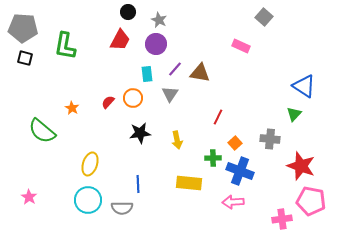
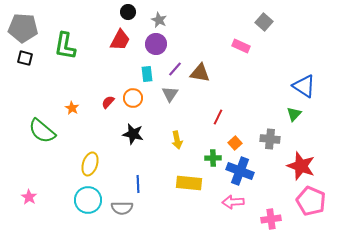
gray square: moved 5 px down
black star: moved 7 px left, 1 px down; rotated 20 degrees clockwise
pink pentagon: rotated 12 degrees clockwise
pink cross: moved 11 px left
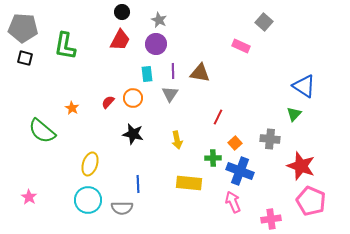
black circle: moved 6 px left
purple line: moved 2 px left, 2 px down; rotated 42 degrees counterclockwise
pink arrow: rotated 70 degrees clockwise
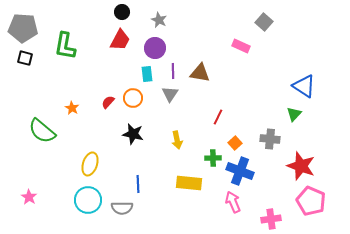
purple circle: moved 1 px left, 4 px down
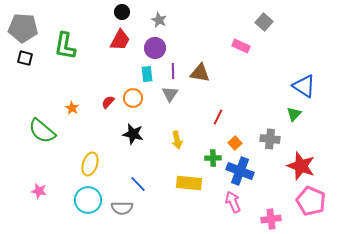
blue line: rotated 42 degrees counterclockwise
pink star: moved 10 px right, 6 px up; rotated 21 degrees counterclockwise
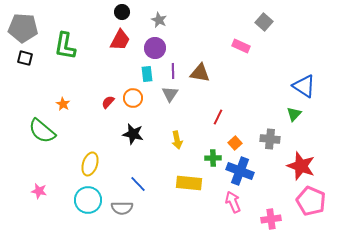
orange star: moved 9 px left, 4 px up
